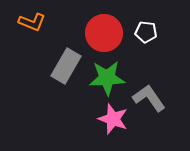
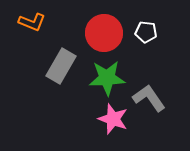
gray rectangle: moved 5 px left
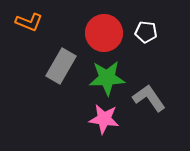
orange L-shape: moved 3 px left
pink star: moved 9 px left; rotated 12 degrees counterclockwise
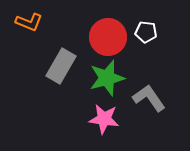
red circle: moved 4 px right, 4 px down
green star: rotated 12 degrees counterclockwise
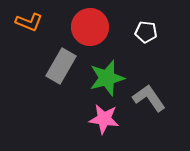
red circle: moved 18 px left, 10 px up
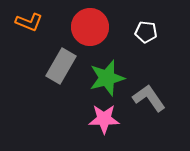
pink star: rotated 8 degrees counterclockwise
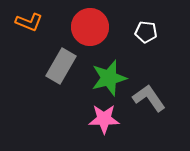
green star: moved 2 px right
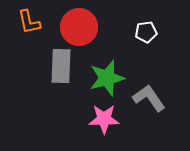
orange L-shape: rotated 56 degrees clockwise
red circle: moved 11 px left
white pentagon: rotated 15 degrees counterclockwise
gray rectangle: rotated 28 degrees counterclockwise
green star: moved 2 px left
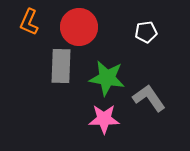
orange L-shape: rotated 36 degrees clockwise
green star: rotated 24 degrees clockwise
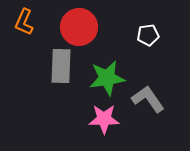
orange L-shape: moved 5 px left
white pentagon: moved 2 px right, 3 px down
green star: rotated 18 degrees counterclockwise
gray L-shape: moved 1 px left, 1 px down
